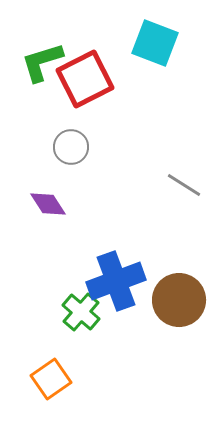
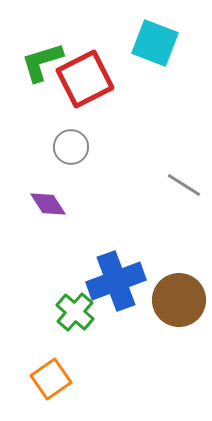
green cross: moved 6 px left
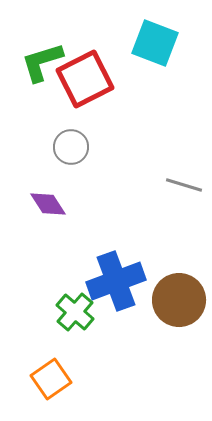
gray line: rotated 15 degrees counterclockwise
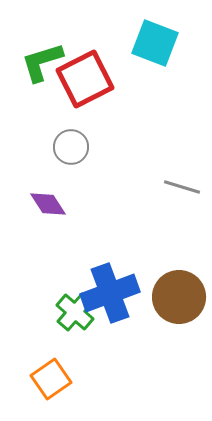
gray line: moved 2 px left, 2 px down
blue cross: moved 6 px left, 12 px down
brown circle: moved 3 px up
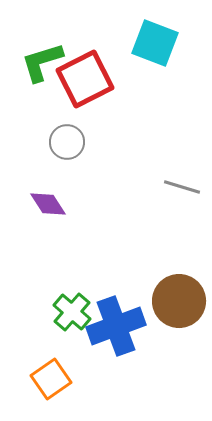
gray circle: moved 4 px left, 5 px up
blue cross: moved 6 px right, 33 px down
brown circle: moved 4 px down
green cross: moved 3 px left
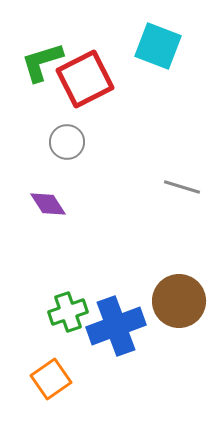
cyan square: moved 3 px right, 3 px down
green cross: moved 4 px left; rotated 30 degrees clockwise
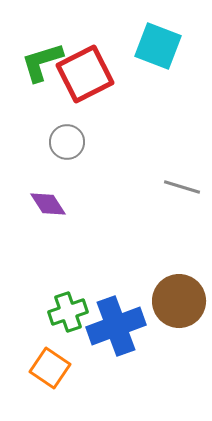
red square: moved 5 px up
orange square: moved 1 px left, 11 px up; rotated 21 degrees counterclockwise
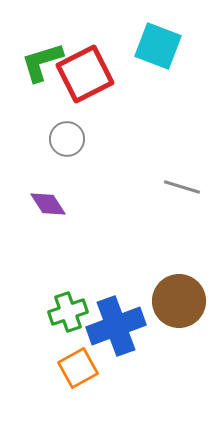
gray circle: moved 3 px up
orange square: moved 28 px right; rotated 27 degrees clockwise
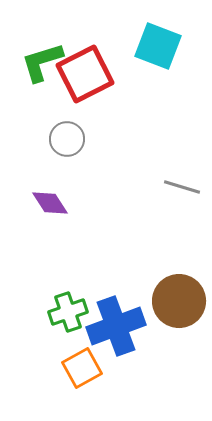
purple diamond: moved 2 px right, 1 px up
orange square: moved 4 px right
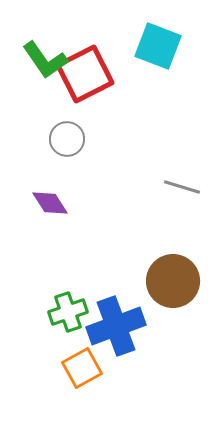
green L-shape: moved 3 px right, 2 px up; rotated 108 degrees counterclockwise
brown circle: moved 6 px left, 20 px up
